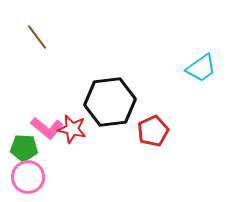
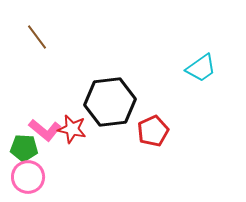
pink L-shape: moved 2 px left, 2 px down
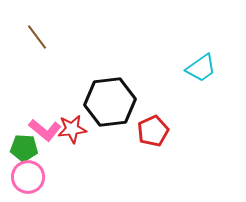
red star: rotated 20 degrees counterclockwise
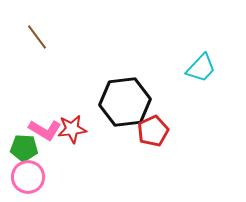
cyan trapezoid: rotated 12 degrees counterclockwise
black hexagon: moved 15 px right
pink L-shape: rotated 8 degrees counterclockwise
